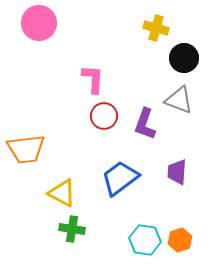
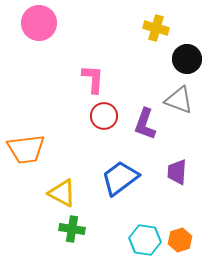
black circle: moved 3 px right, 1 px down
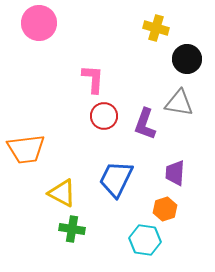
gray triangle: moved 3 px down; rotated 12 degrees counterclockwise
purple trapezoid: moved 2 px left, 1 px down
blue trapezoid: moved 4 px left, 1 px down; rotated 27 degrees counterclockwise
orange hexagon: moved 15 px left, 31 px up
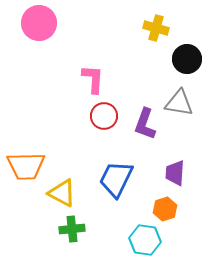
orange trapezoid: moved 17 px down; rotated 6 degrees clockwise
green cross: rotated 15 degrees counterclockwise
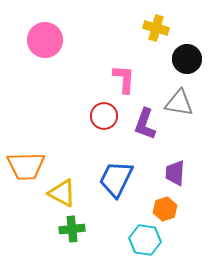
pink circle: moved 6 px right, 17 px down
pink L-shape: moved 31 px right
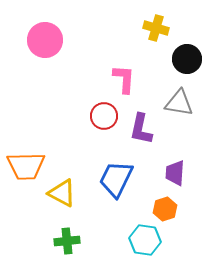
purple L-shape: moved 4 px left, 5 px down; rotated 8 degrees counterclockwise
green cross: moved 5 px left, 12 px down
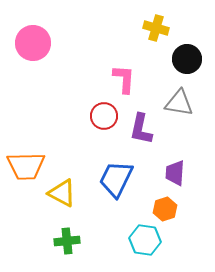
pink circle: moved 12 px left, 3 px down
